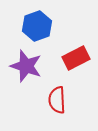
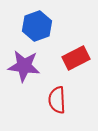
purple star: moved 2 px left; rotated 12 degrees counterclockwise
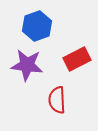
red rectangle: moved 1 px right, 1 px down
purple star: moved 3 px right, 1 px up
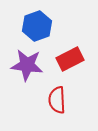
red rectangle: moved 7 px left
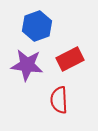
red semicircle: moved 2 px right
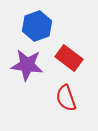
red rectangle: moved 1 px left, 1 px up; rotated 64 degrees clockwise
red semicircle: moved 7 px right, 2 px up; rotated 16 degrees counterclockwise
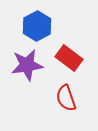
blue hexagon: rotated 8 degrees counterclockwise
purple star: rotated 16 degrees counterclockwise
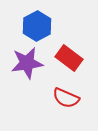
purple star: moved 2 px up
red semicircle: rotated 48 degrees counterclockwise
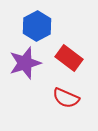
purple star: moved 2 px left; rotated 8 degrees counterclockwise
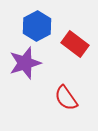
red rectangle: moved 6 px right, 14 px up
red semicircle: rotated 32 degrees clockwise
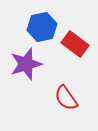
blue hexagon: moved 5 px right, 1 px down; rotated 16 degrees clockwise
purple star: moved 1 px right, 1 px down
